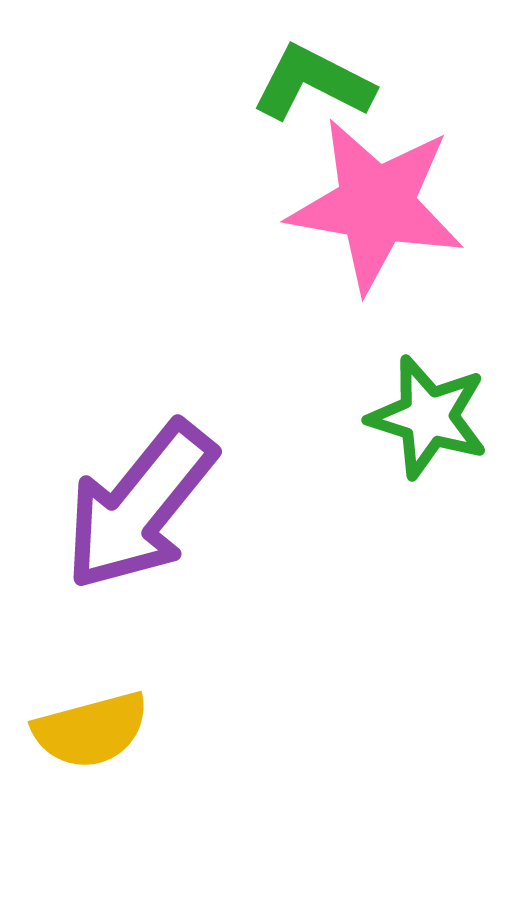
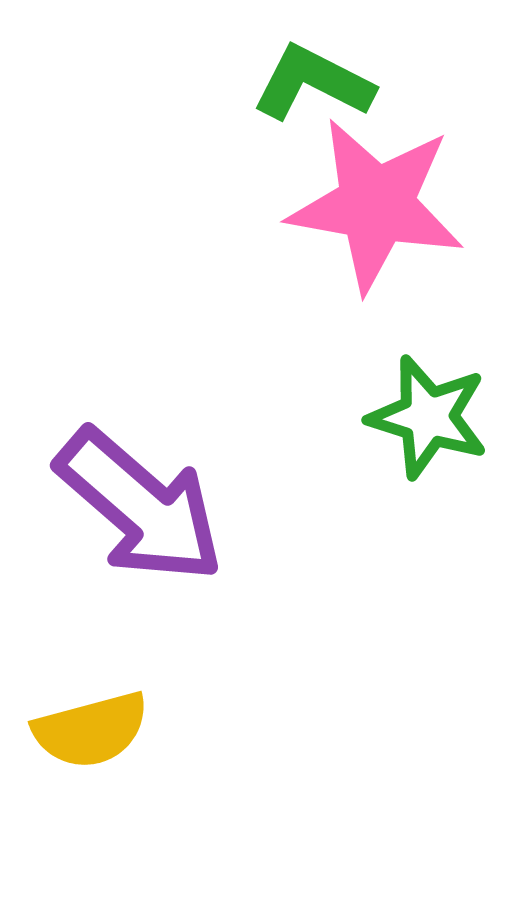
purple arrow: rotated 88 degrees counterclockwise
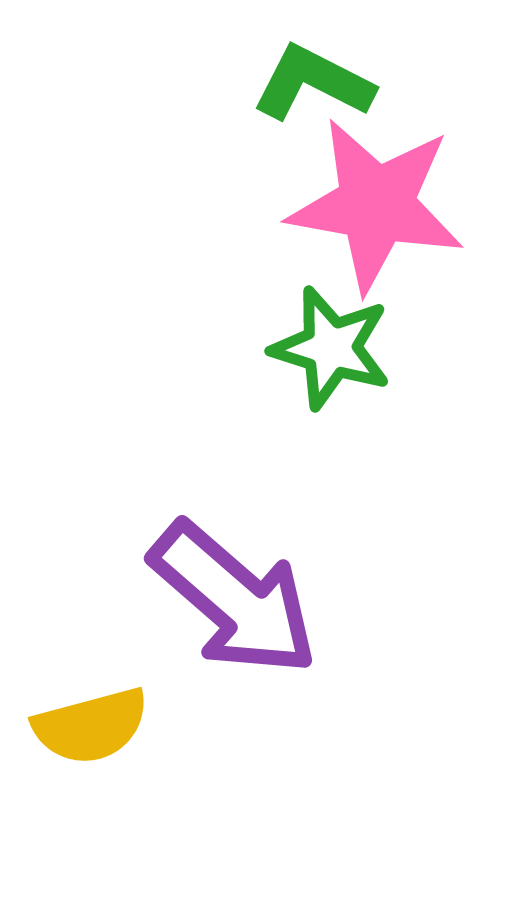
green star: moved 97 px left, 69 px up
purple arrow: moved 94 px right, 93 px down
yellow semicircle: moved 4 px up
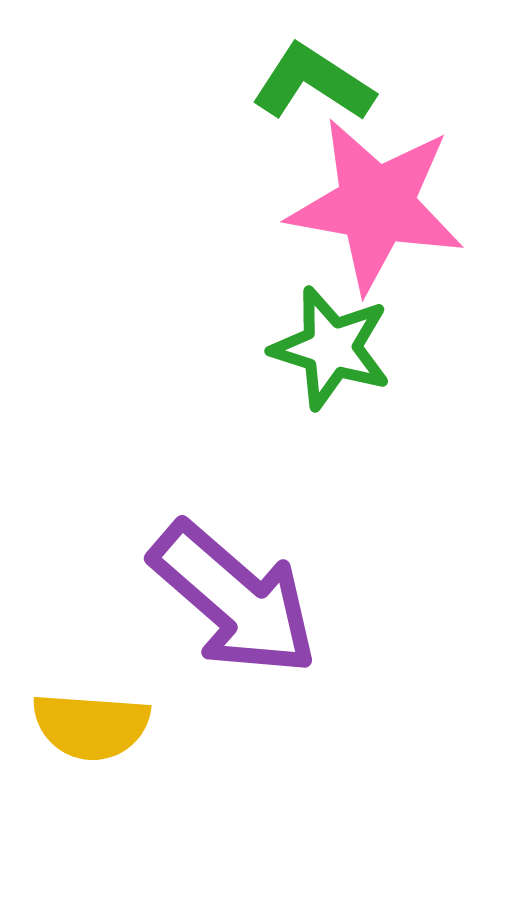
green L-shape: rotated 6 degrees clockwise
yellow semicircle: rotated 19 degrees clockwise
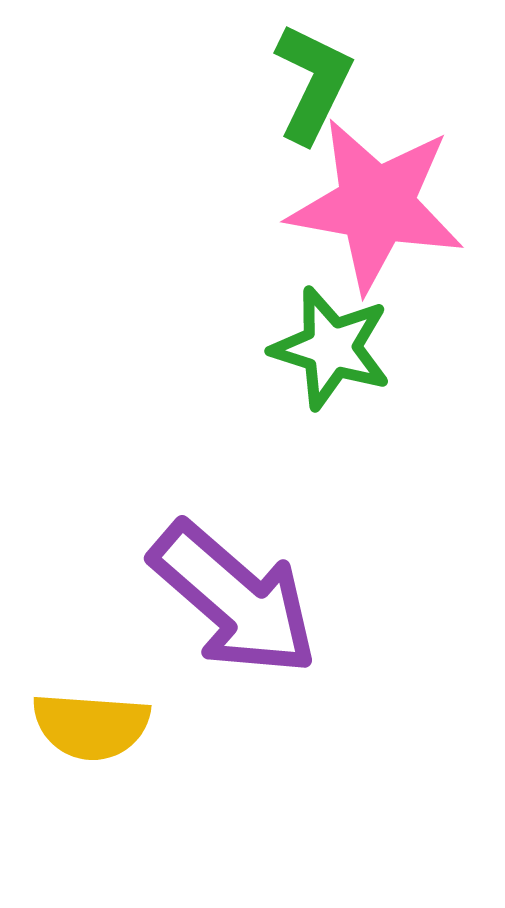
green L-shape: rotated 83 degrees clockwise
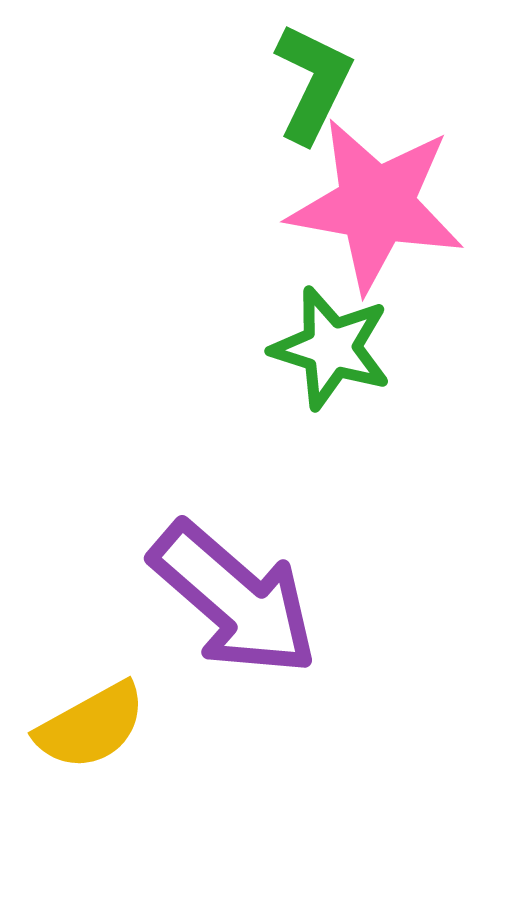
yellow semicircle: rotated 33 degrees counterclockwise
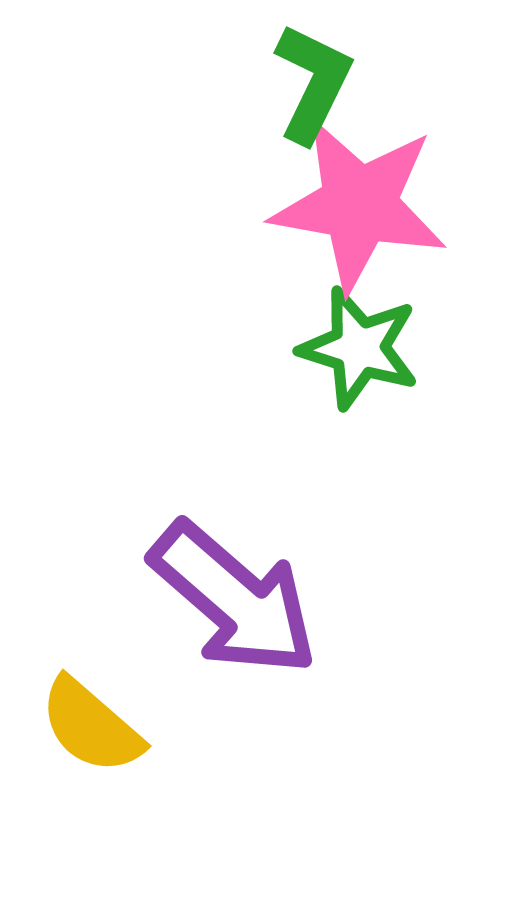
pink star: moved 17 px left
green star: moved 28 px right
yellow semicircle: rotated 70 degrees clockwise
